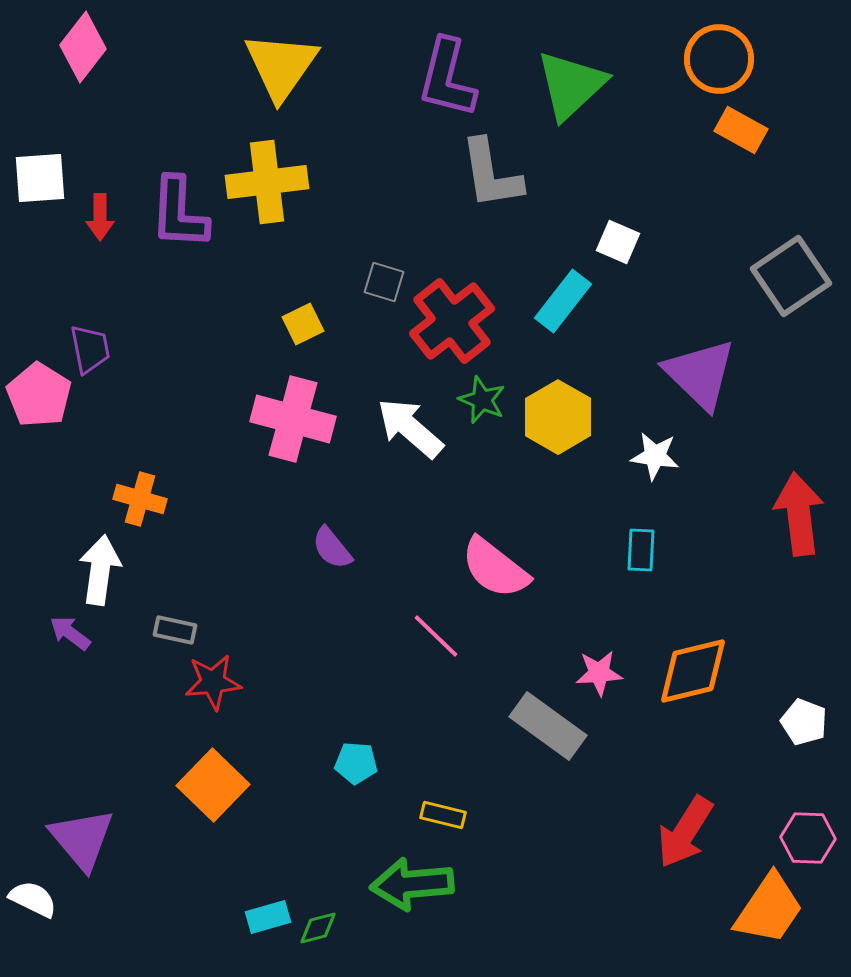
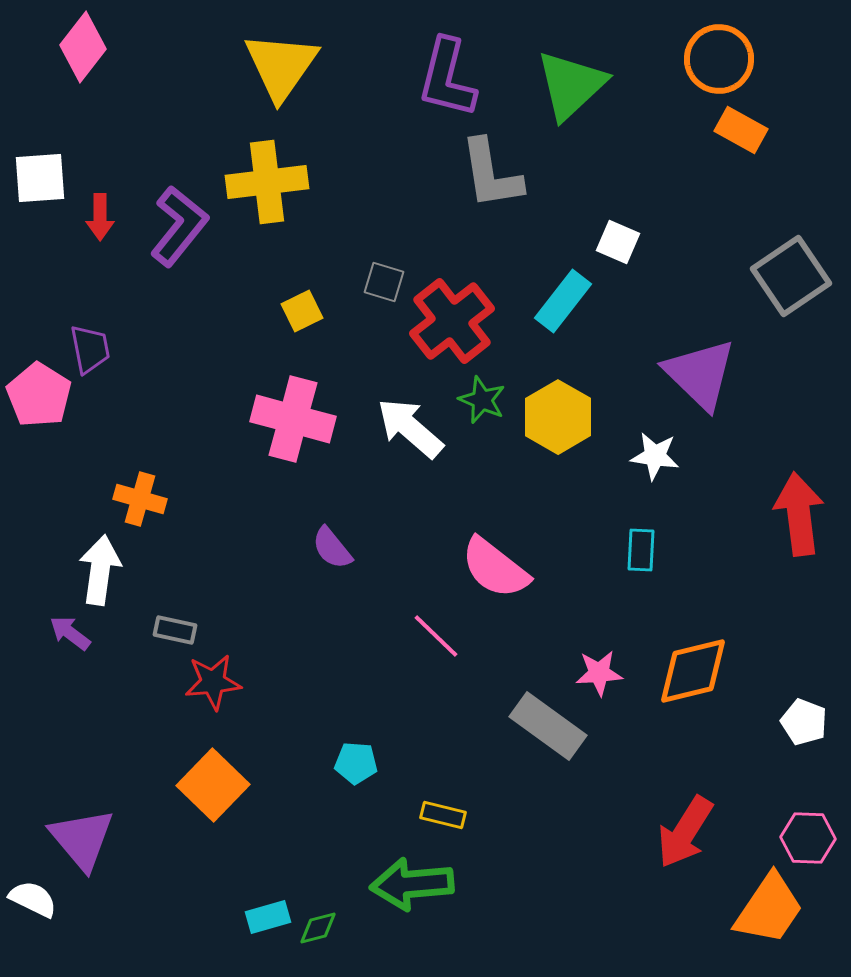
purple L-shape at (179, 213): moved 13 px down; rotated 144 degrees counterclockwise
yellow square at (303, 324): moved 1 px left, 13 px up
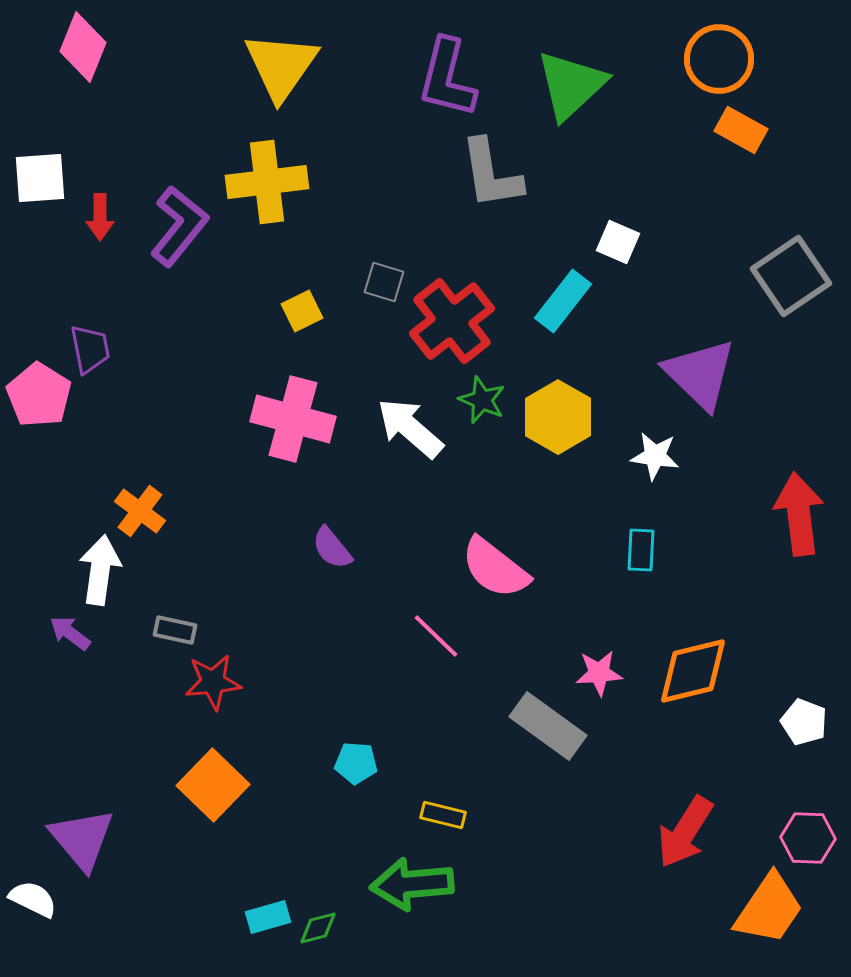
pink diamond at (83, 47): rotated 16 degrees counterclockwise
orange cross at (140, 499): moved 12 px down; rotated 21 degrees clockwise
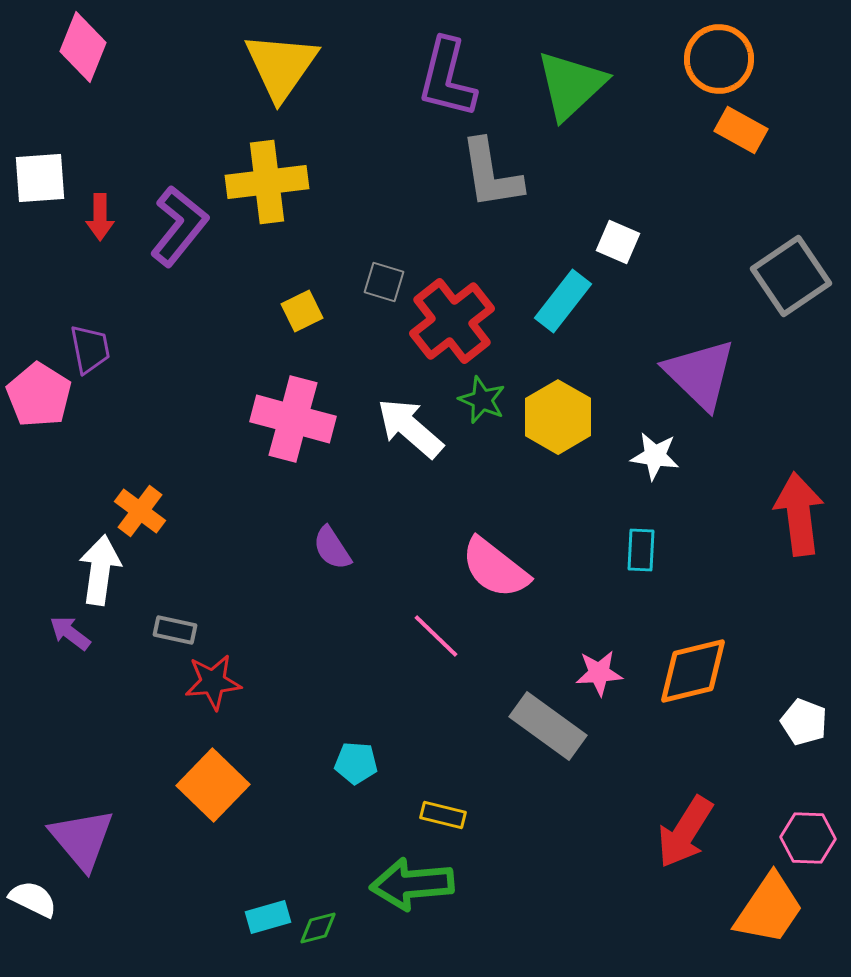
purple semicircle at (332, 548): rotated 6 degrees clockwise
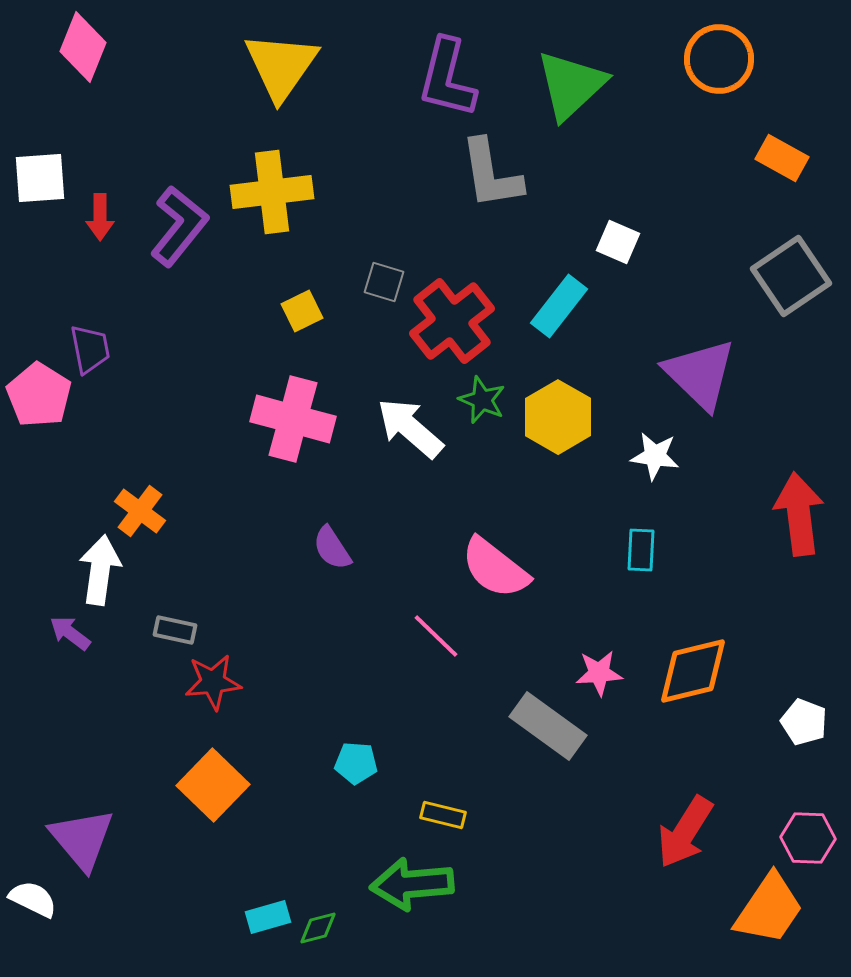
orange rectangle at (741, 130): moved 41 px right, 28 px down
yellow cross at (267, 182): moved 5 px right, 10 px down
cyan rectangle at (563, 301): moved 4 px left, 5 px down
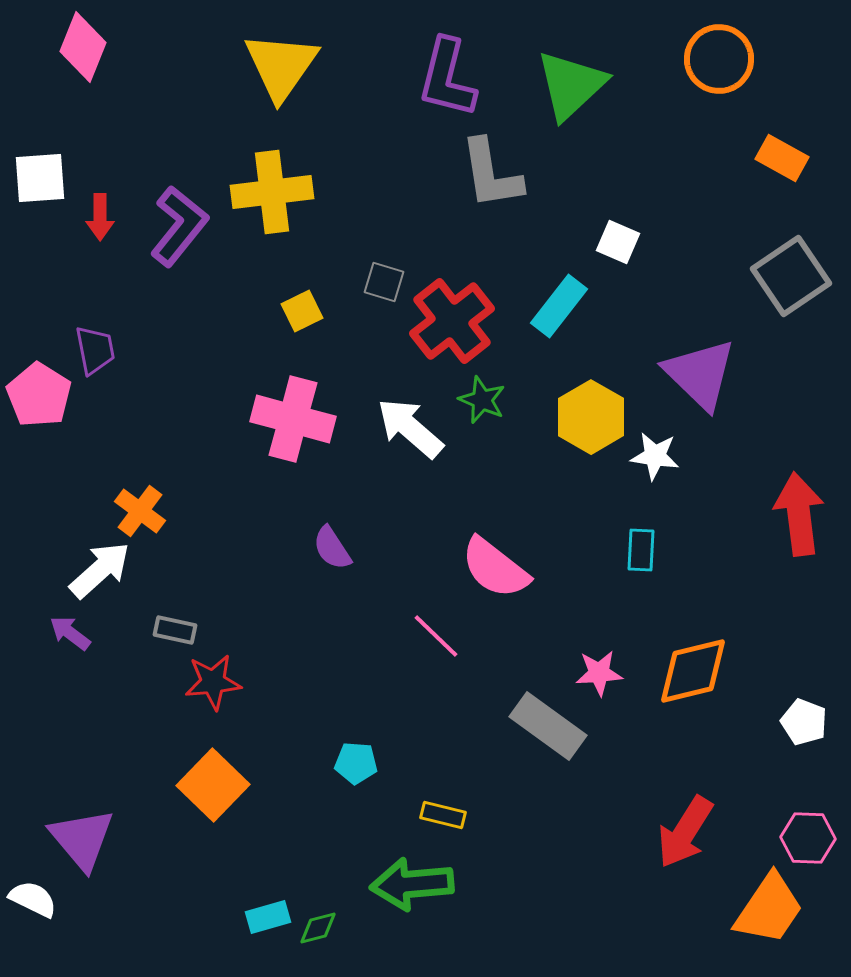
purple trapezoid at (90, 349): moved 5 px right, 1 px down
yellow hexagon at (558, 417): moved 33 px right
white arrow at (100, 570): rotated 40 degrees clockwise
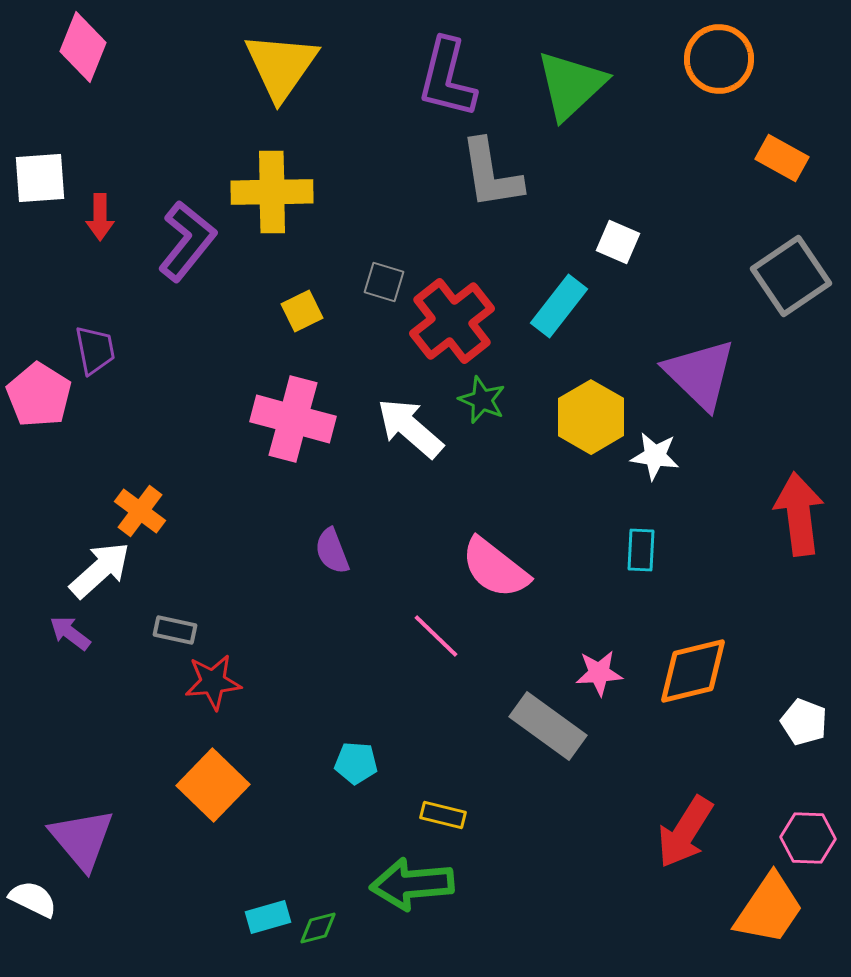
yellow cross at (272, 192): rotated 6 degrees clockwise
purple L-shape at (179, 226): moved 8 px right, 15 px down
purple semicircle at (332, 548): moved 3 px down; rotated 12 degrees clockwise
